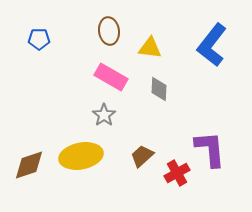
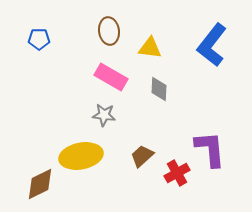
gray star: rotated 30 degrees counterclockwise
brown diamond: moved 11 px right, 19 px down; rotated 8 degrees counterclockwise
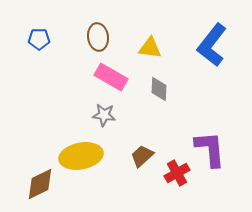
brown ellipse: moved 11 px left, 6 px down
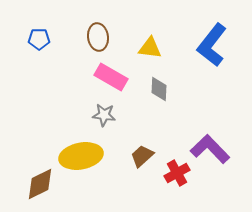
purple L-shape: rotated 39 degrees counterclockwise
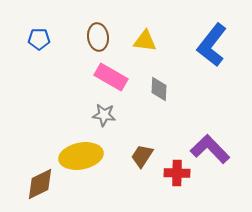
yellow triangle: moved 5 px left, 7 px up
brown trapezoid: rotated 15 degrees counterclockwise
red cross: rotated 30 degrees clockwise
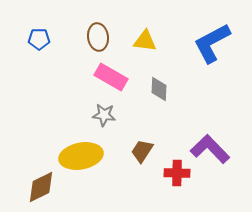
blue L-shape: moved 2 px up; rotated 24 degrees clockwise
brown trapezoid: moved 5 px up
brown diamond: moved 1 px right, 3 px down
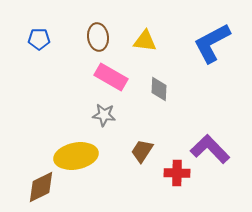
yellow ellipse: moved 5 px left
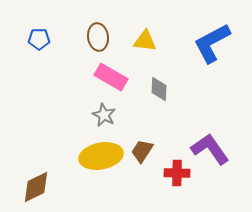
gray star: rotated 20 degrees clockwise
purple L-shape: rotated 9 degrees clockwise
yellow ellipse: moved 25 px right
brown diamond: moved 5 px left
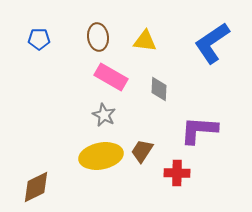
blue L-shape: rotated 6 degrees counterclockwise
purple L-shape: moved 11 px left, 19 px up; rotated 51 degrees counterclockwise
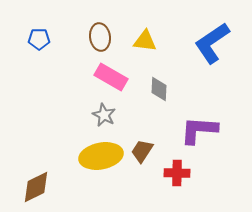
brown ellipse: moved 2 px right
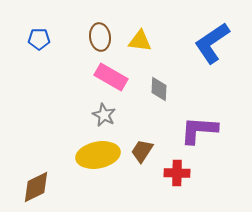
yellow triangle: moved 5 px left
yellow ellipse: moved 3 px left, 1 px up
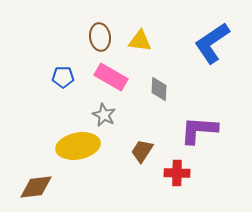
blue pentagon: moved 24 px right, 38 px down
yellow ellipse: moved 20 px left, 9 px up
brown diamond: rotated 20 degrees clockwise
